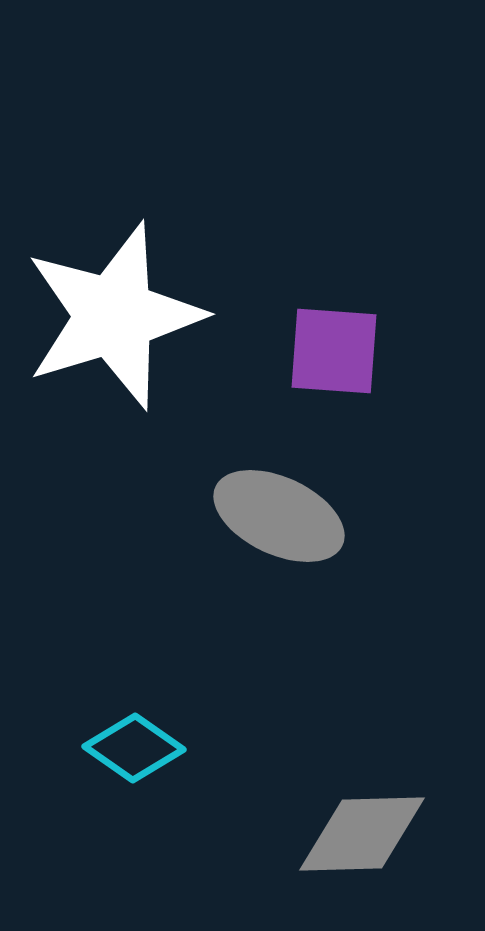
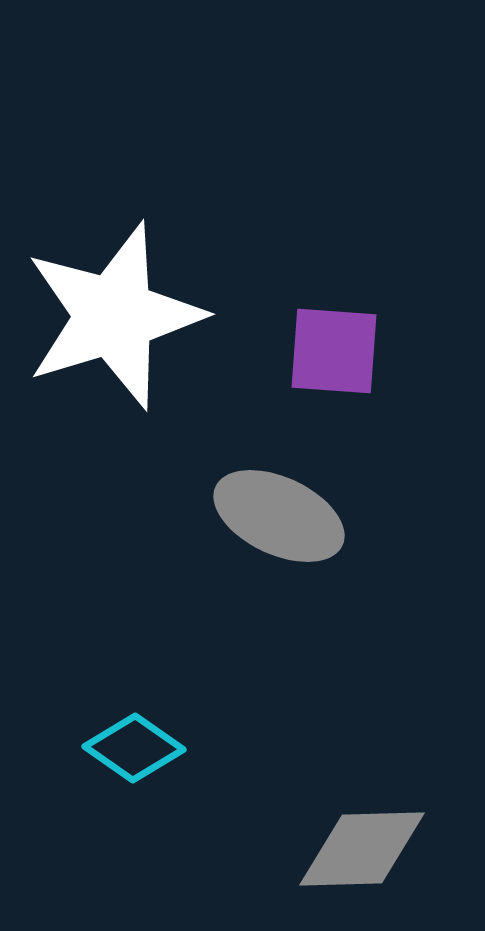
gray diamond: moved 15 px down
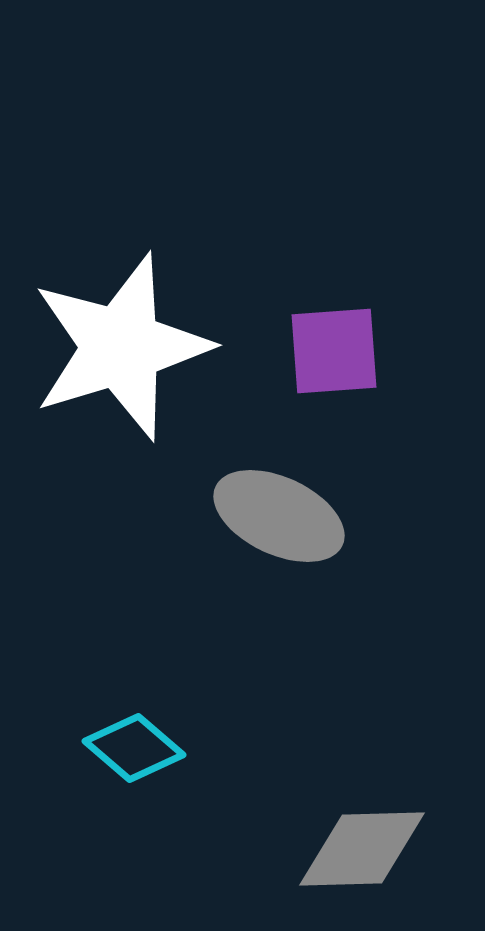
white star: moved 7 px right, 31 px down
purple square: rotated 8 degrees counterclockwise
cyan diamond: rotated 6 degrees clockwise
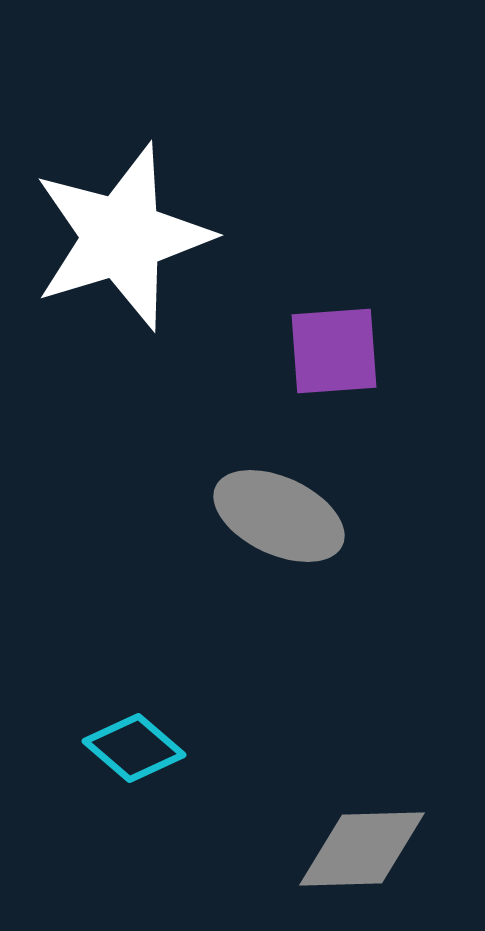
white star: moved 1 px right, 110 px up
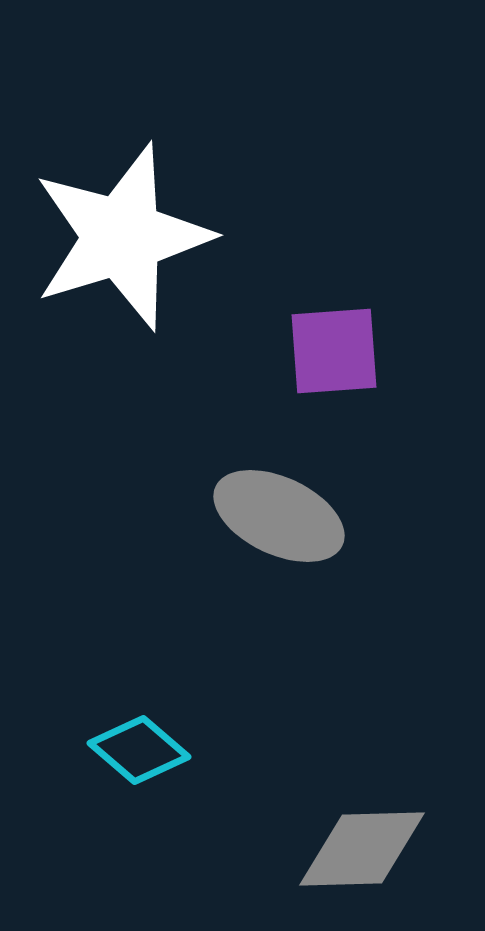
cyan diamond: moved 5 px right, 2 px down
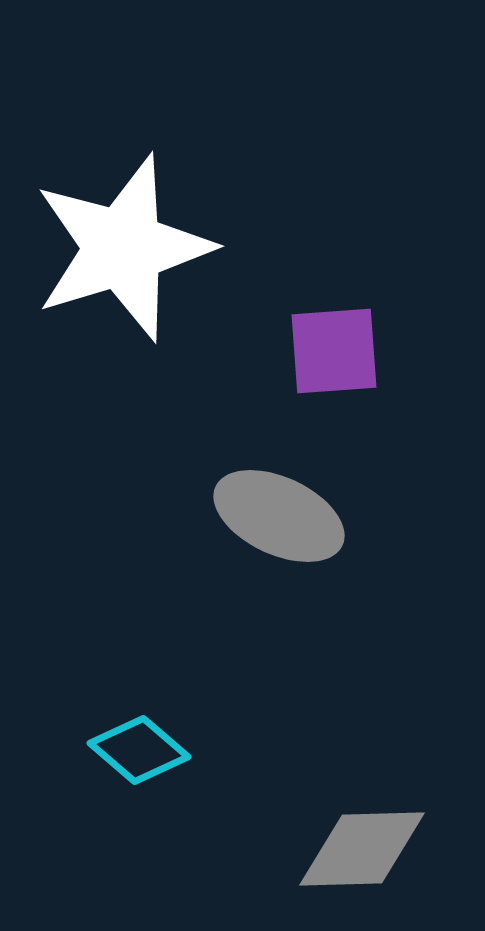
white star: moved 1 px right, 11 px down
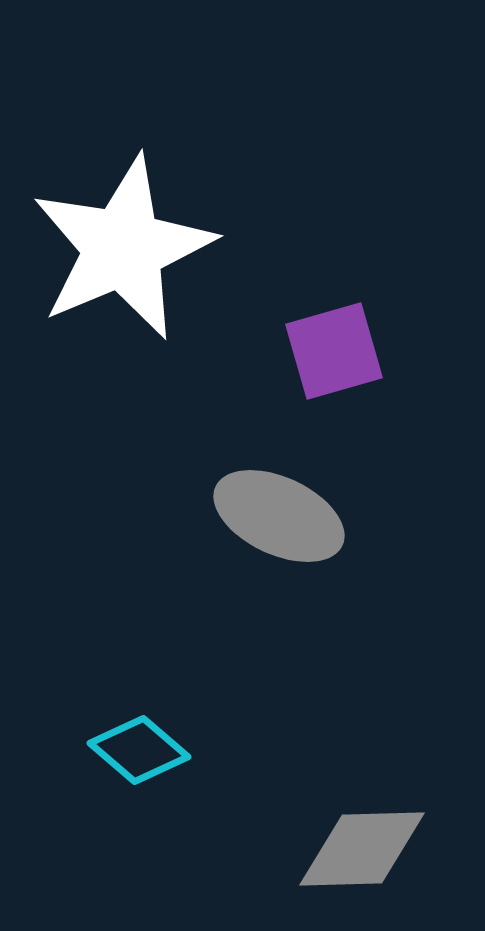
white star: rotated 6 degrees counterclockwise
purple square: rotated 12 degrees counterclockwise
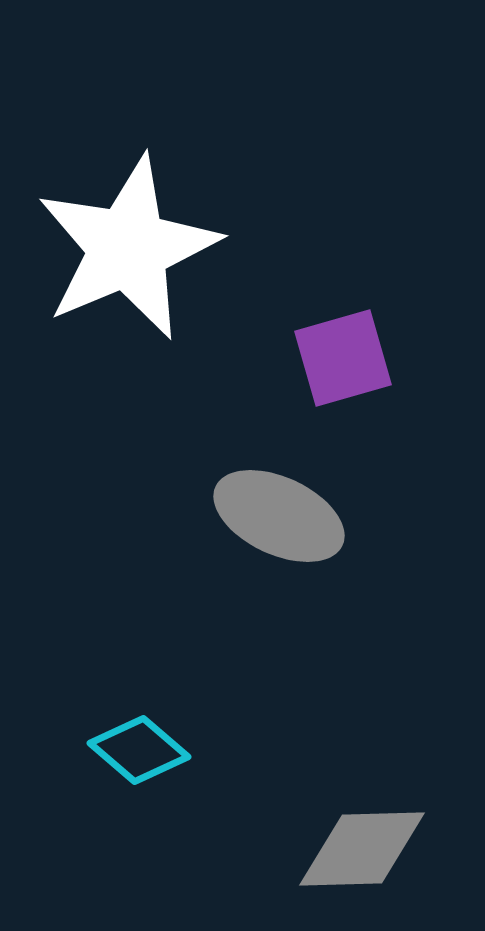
white star: moved 5 px right
purple square: moved 9 px right, 7 px down
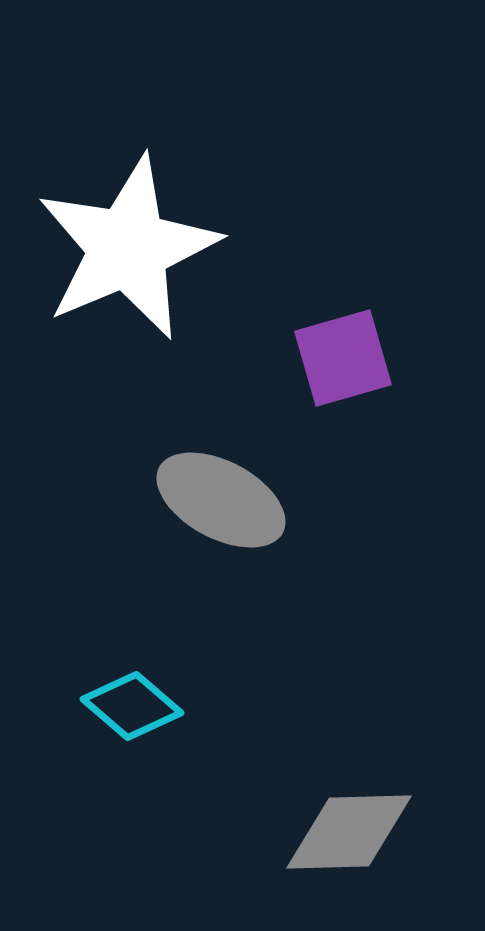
gray ellipse: moved 58 px left, 16 px up; rotated 3 degrees clockwise
cyan diamond: moved 7 px left, 44 px up
gray diamond: moved 13 px left, 17 px up
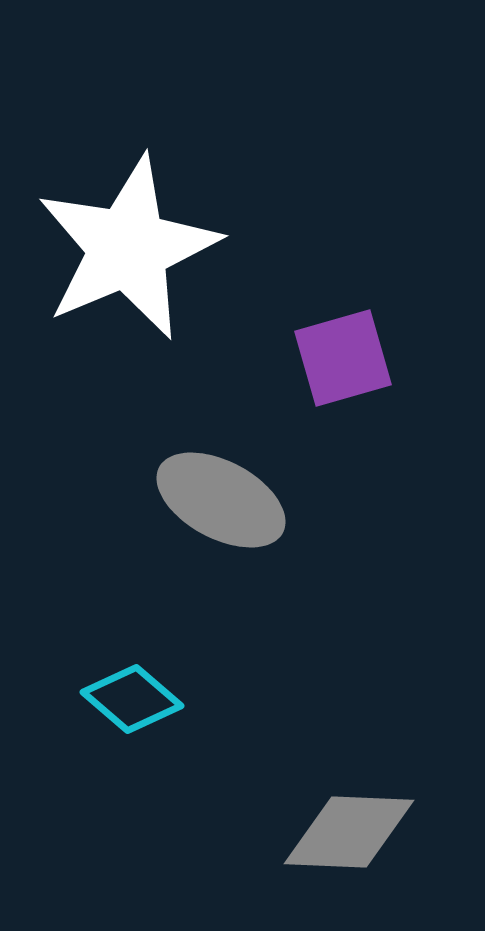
cyan diamond: moved 7 px up
gray diamond: rotated 4 degrees clockwise
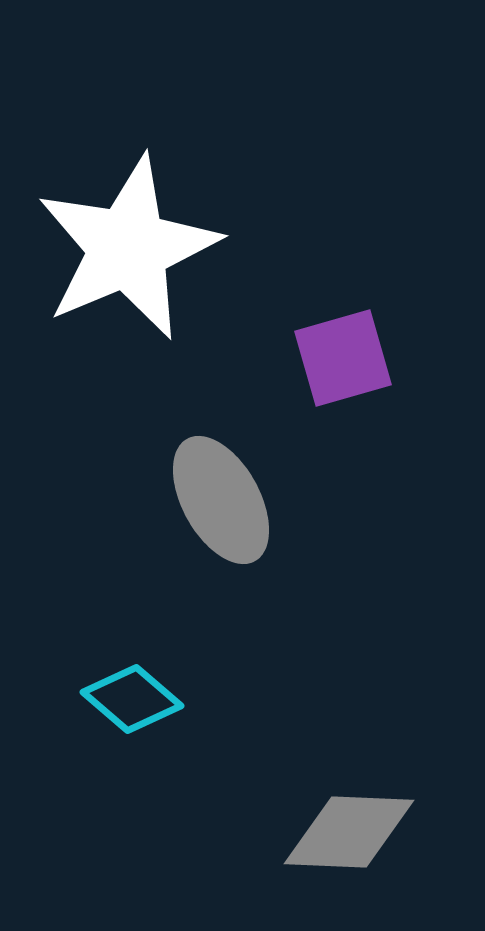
gray ellipse: rotated 33 degrees clockwise
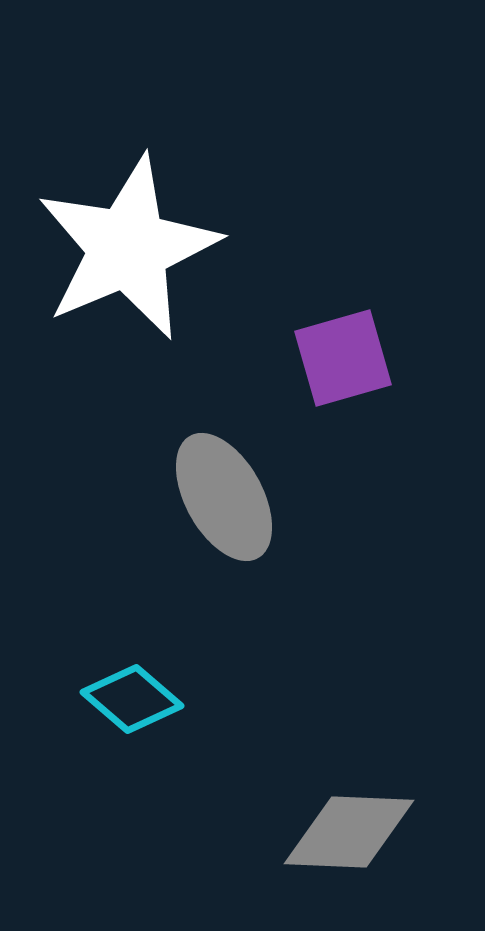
gray ellipse: moved 3 px right, 3 px up
